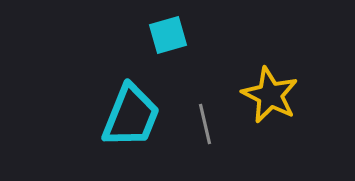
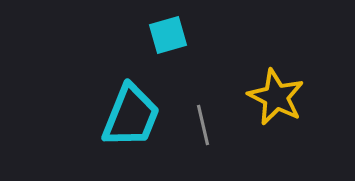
yellow star: moved 6 px right, 2 px down
gray line: moved 2 px left, 1 px down
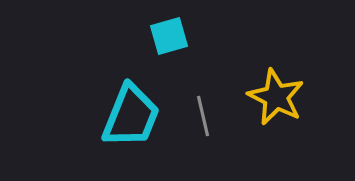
cyan square: moved 1 px right, 1 px down
gray line: moved 9 px up
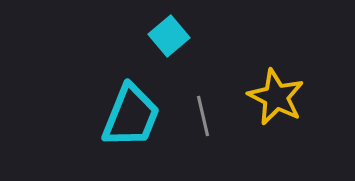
cyan square: rotated 24 degrees counterclockwise
